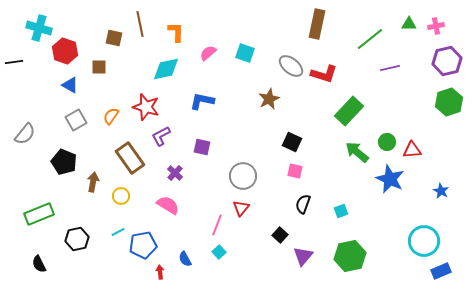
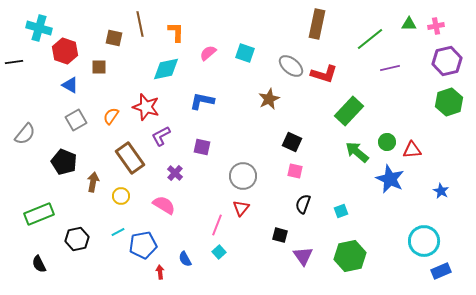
pink semicircle at (168, 205): moved 4 px left
black square at (280, 235): rotated 28 degrees counterclockwise
purple triangle at (303, 256): rotated 15 degrees counterclockwise
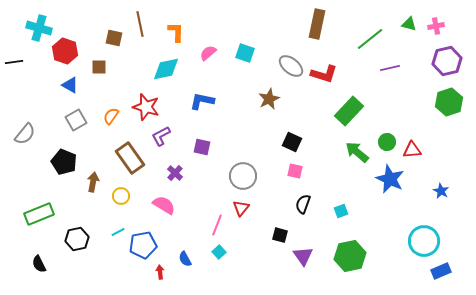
green triangle at (409, 24): rotated 14 degrees clockwise
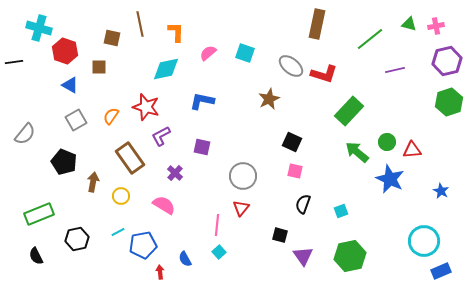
brown square at (114, 38): moved 2 px left
purple line at (390, 68): moved 5 px right, 2 px down
pink line at (217, 225): rotated 15 degrees counterclockwise
black semicircle at (39, 264): moved 3 px left, 8 px up
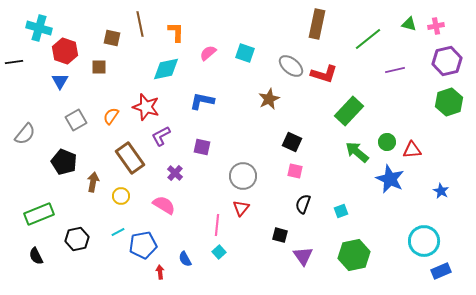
green line at (370, 39): moved 2 px left
blue triangle at (70, 85): moved 10 px left, 4 px up; rotated 30 degrees clockwise
green hexagon at (350, 256): moved 4 px right, 1 px up
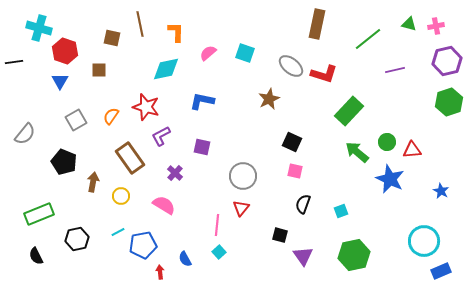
brown square at (99, 67): moved 3 px down
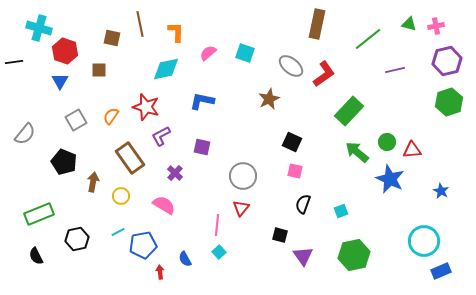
red L-shape at (324, 74): rotated 52 degrees counterclockwise
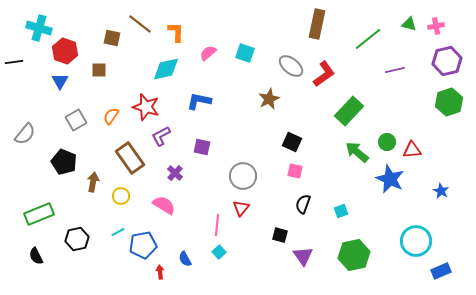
brown line at (140, 24): rotated 40 degrees counterclockwise
blue L-shape at (202, 101): moved 3 px left
cyan circle at (424, 241): moved 8 px left
